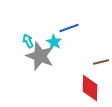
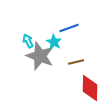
brown line: moved 25 px left
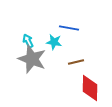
blue line: rotated 30 degrees clockwise
cyan star: rotated 21 degrees counterclockwise
gray star: moved 8 px left, 3 px down
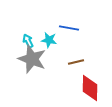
cyan star: moved 5 px left, 2 px up
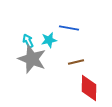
cyan star: rotated 21 degrees counterclockwise
red diamond: moved 1 px left
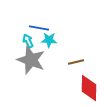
blue line: moved 30 px left
cyan star: rotated 14 degrees clockwise
gray star: moved 1 px left, 1 px down
